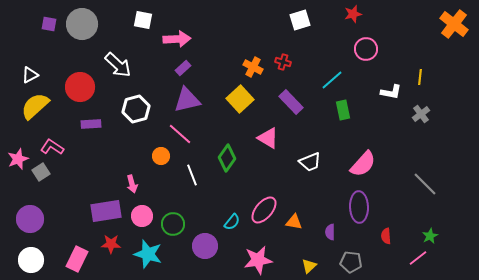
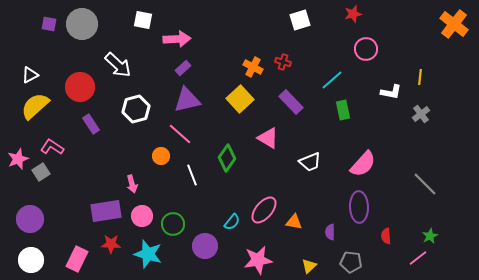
purple rectangle at (91, 124): rotated 60 degrees clockwise
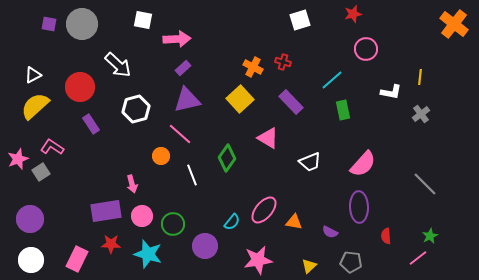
white triangle at (30, 75): moved 3 px right
purple semicircle at (330, 232): rotated 63 degrees counterclockwise
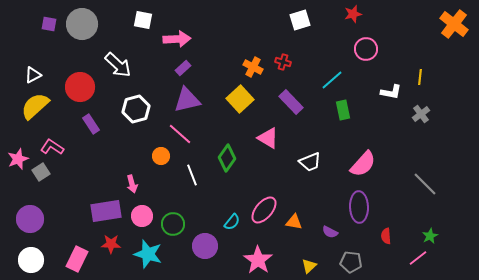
pink star at (258, 260): rotated 28 degrees counterclockwise
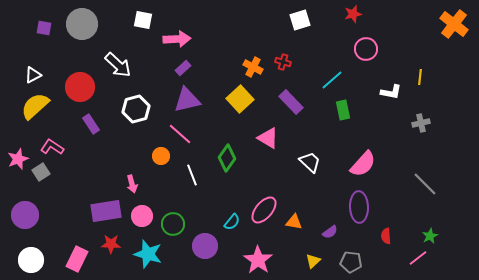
purple square at (49, 24): moved 5 px left, 4 px down
gray cross at (421, 114): moved 9 px down; rotated 24 degrees clockwise
white trapezoid at (310, 162): rotated 115 degrees counterclockwise
purple circle at (30, 219): moved 5 px left, 4 px up
purple semicircle at (330, 232): rotated 63 degrees counterclockwise
yellow triangle at (309, 266): moved 4 px right, 5 px up
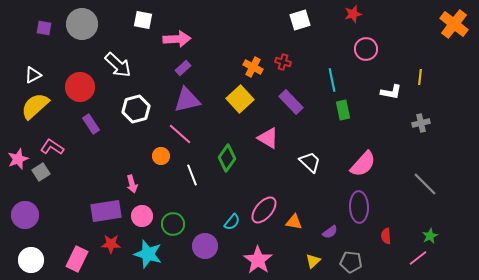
cyan line at (332, 80): rotated 60 degrees counterclockwise
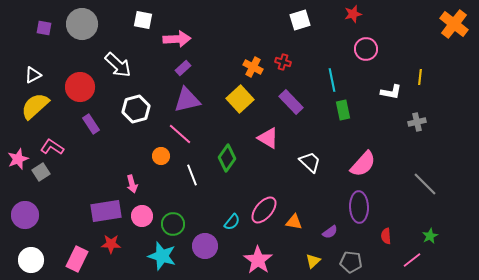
gray cross at (421, 123): moved 4 px left, 1 px up
cyan star at (148, 254): moved 14 px right, 2 px down
pink line at (418, 258): moved 6 px left, 2 px down
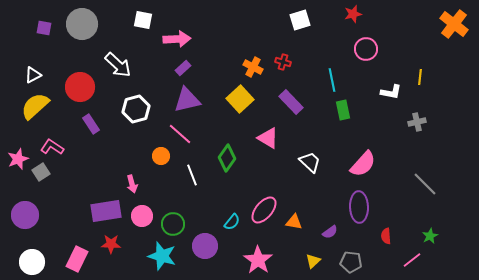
white circle at (31, 260): moved 1 px right, 2 px down
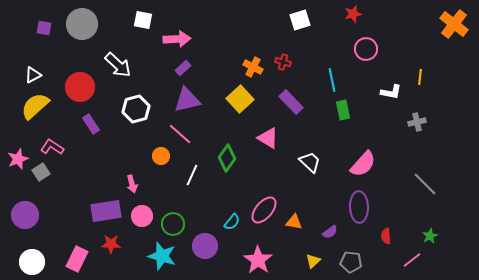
white line at (192, 175): rotated 45 degrees clockwise
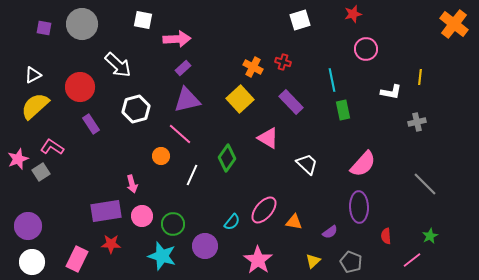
white trapezoid at (310, 162): moved 3 px left, 2 px down
purple circle at (25, 215): moved 3 px right, 11 px down
gray pentagon at (351, 262): rotated 15 degrees clockwise
